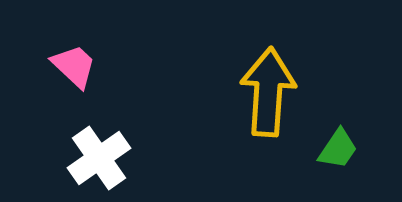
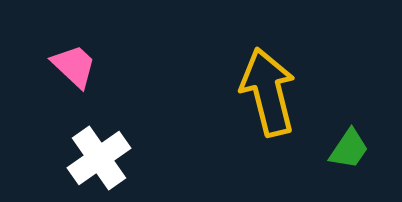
yellow arrow: rotated 18 degrees counterclockwise
green trapezoid: moved 11 px right
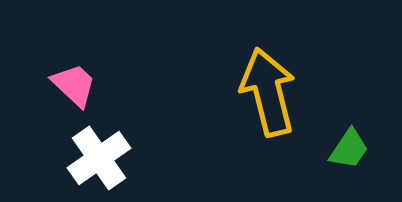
pink trapezoid: moved 19 px down
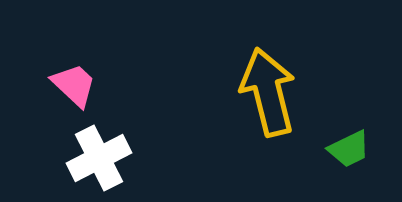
green trapezoid: rotated 30 degrees clockwise
white cross: rotated 8 degrees clockwise
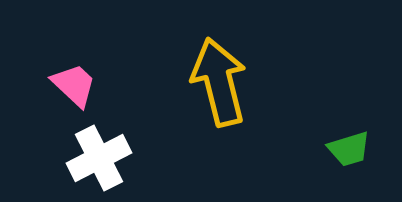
yellow arrow: moved 49 px left, 10 px up
green trapezoid: rotated 9 degrees clockwise
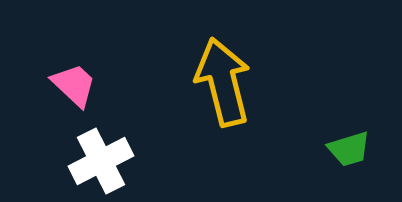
yellow arrow: moved 4 px right
white cross: moved 2 px right, 3 px down
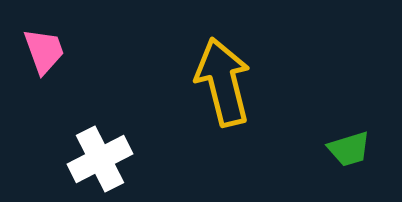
pink trapezoid: moved 30 px left, 34 px up; rotated 27 degrees clockwise
white cross: moved 1 px left, 2 px up
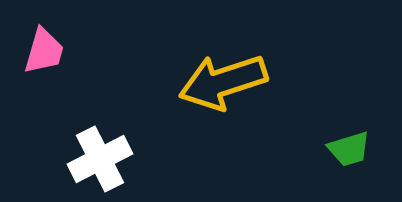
pink trapezoid: rotated 36 degrees clockwise
yellow arrow: rotated 94 degrees counterclockwise
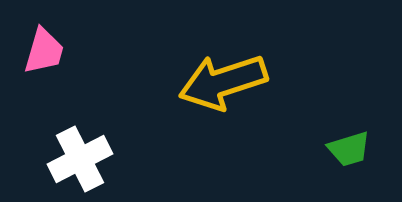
white cross: moved 20 px left
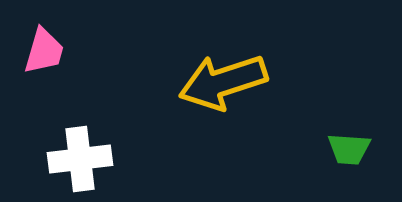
green trapezoid: rotated 21 degrees clockwise
white cross: rotated 20 degrees clockwise
